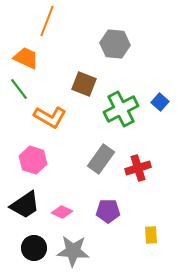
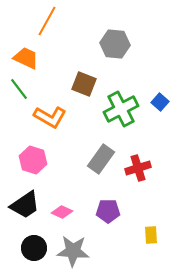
orange line: rotated 8 degrees clockwise
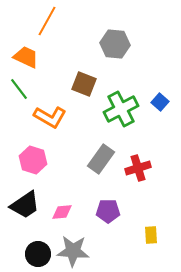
orange trapezoid: moved 1 px up
pink diamond: rotated 30 degrees counterclockwise
black circle: moved 4 px right, 6 px down
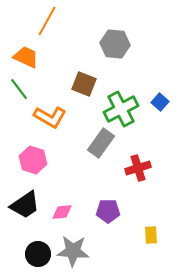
gray rectangle: moved 16 px up
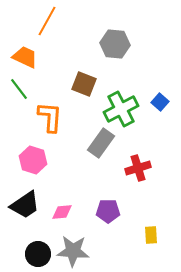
orange trapezoid: moved 1 px left
orange L-shape: rotated 116 degrees counterclockwise
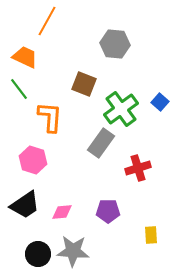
green cross: rotated 8 degrees counterclockwise
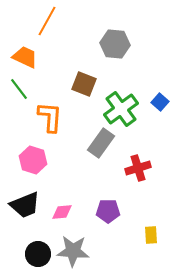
black trapezoid: rotated 12 degrees clockwise
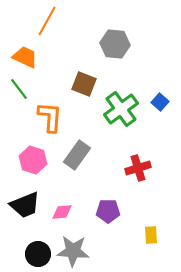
gray rectangle: moved 24 px left, 12 px down
